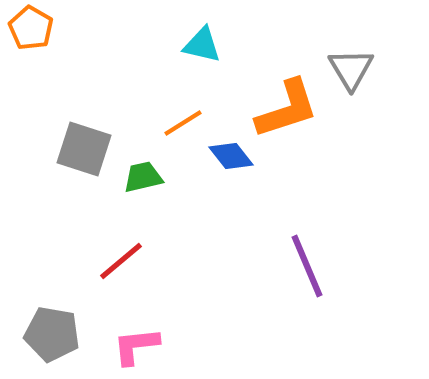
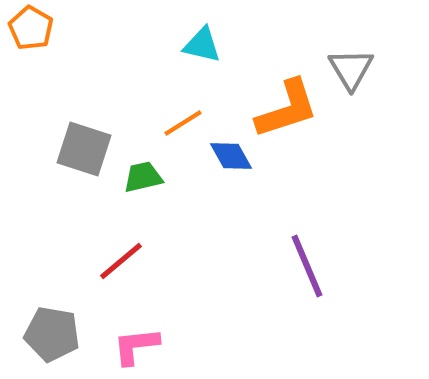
blue diamond: rotated 9 degrees clockwise
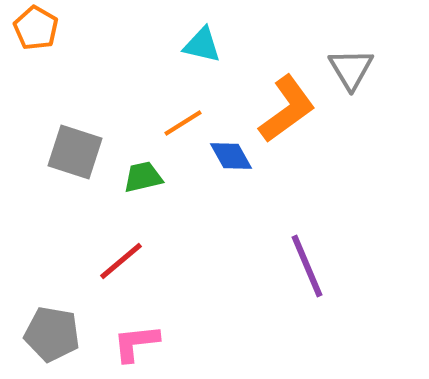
orange pentagon: moved 5 px right
orange L-shape: rotated 18 degrees counterclockwise
gray square: moved 9 px left, 3 px down
pink L-shape: moved 3 px up
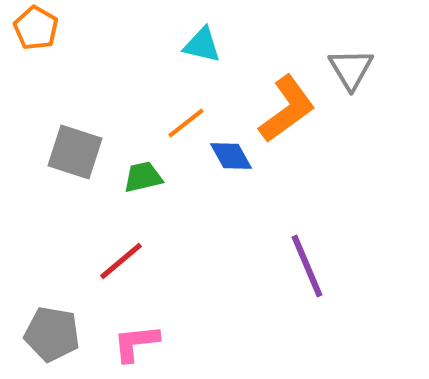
orange line: moved 3 px right; rotated 6 degrees counterclockwise
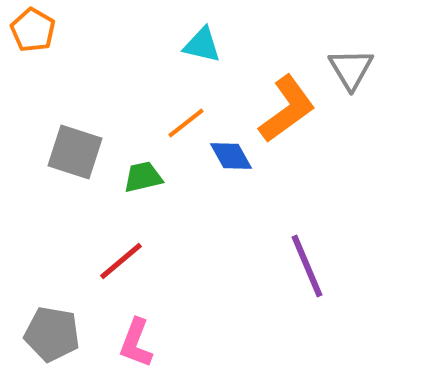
orange pentagon: moved 3 px left, 2 px down
pink L-shape: rotated 63 degrees counterclockwise
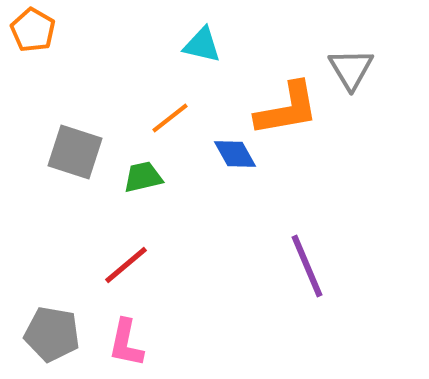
orange L-shape: rotated 26 degrees clockwise
orange line: moved 16 px left, 5 px up
blue diamond: moved 4 px right, 2 px up
red line: moved 5 px right, 4 px down
pink L-shape: moved 10 px left; rotated 9 degrees counterclockwise
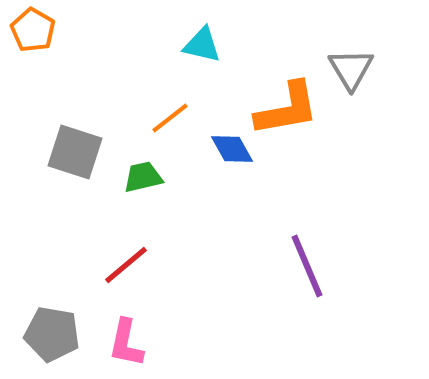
blue diamond: moved 3 px left, 5 px up
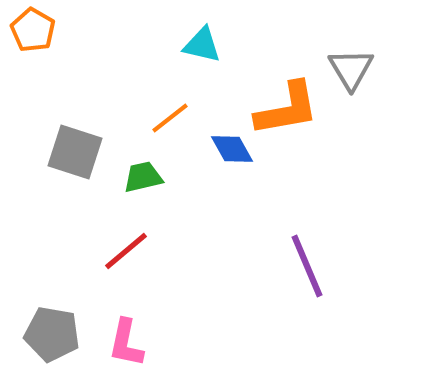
red line: moved 14 px up
